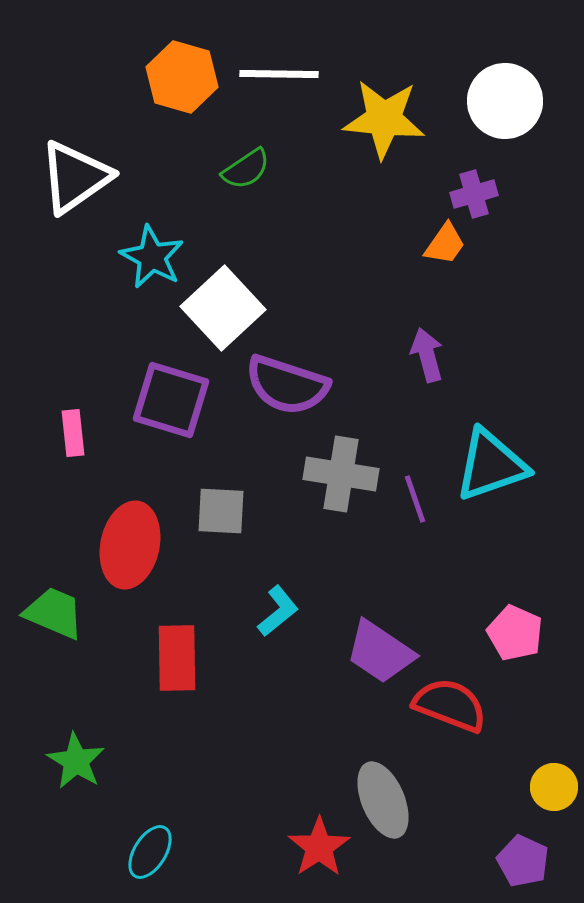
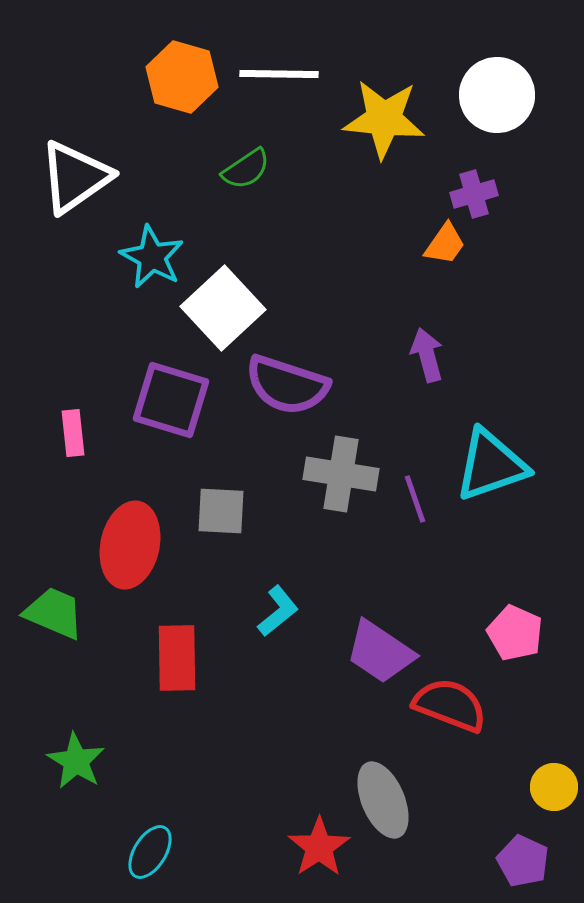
white circle: moved 8 px left, 6 px up
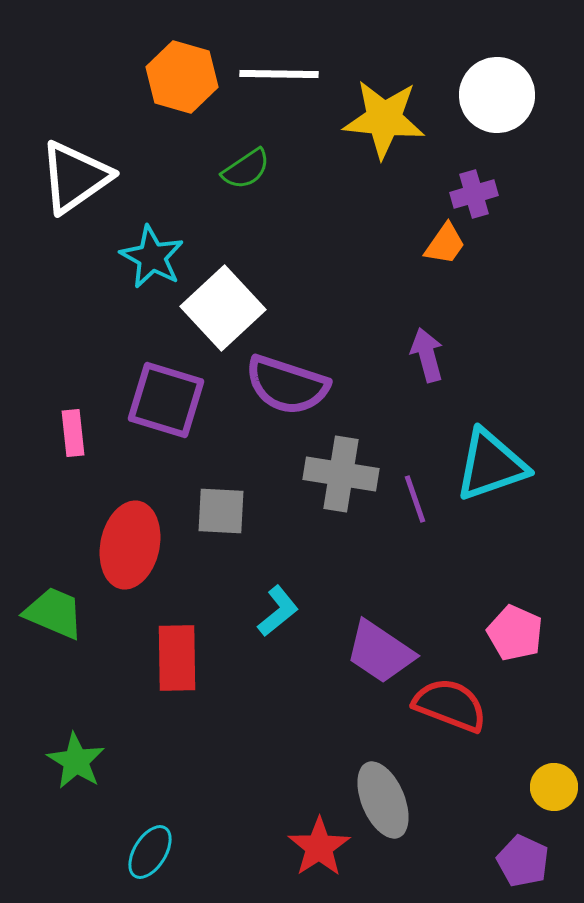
purple square: moved 5 px left
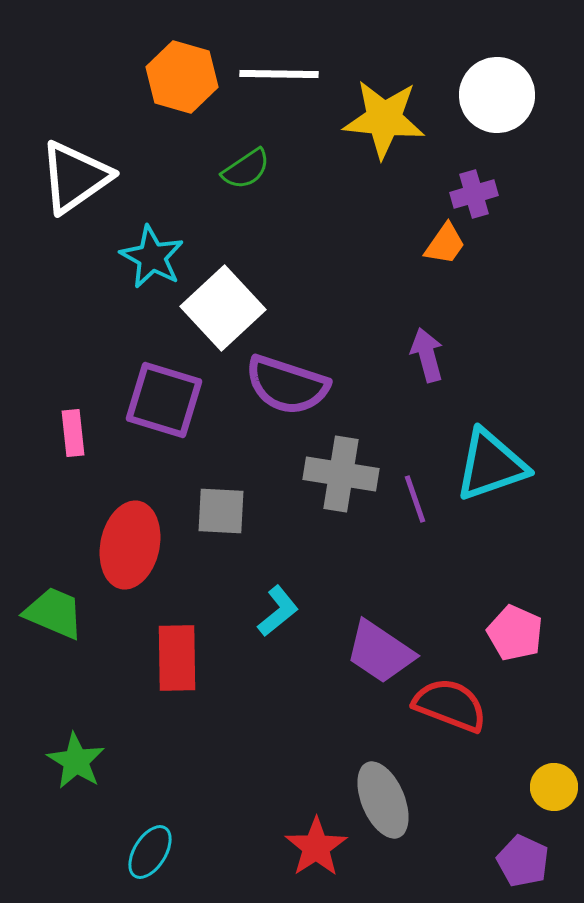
purple square: moved 2 px left
red star: moved 3 px left
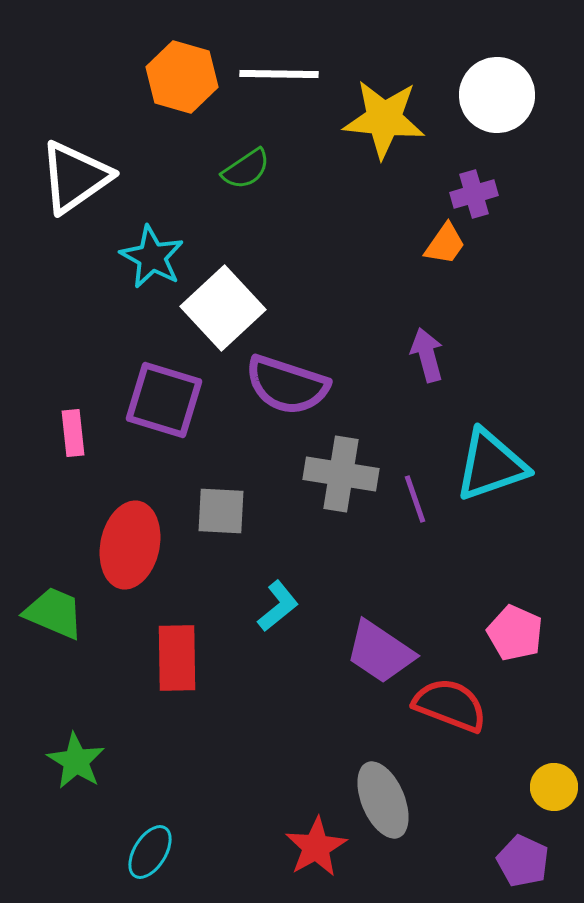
cyan L-shape: moved 5 px up
red star: rotated 4 degrees clockwise
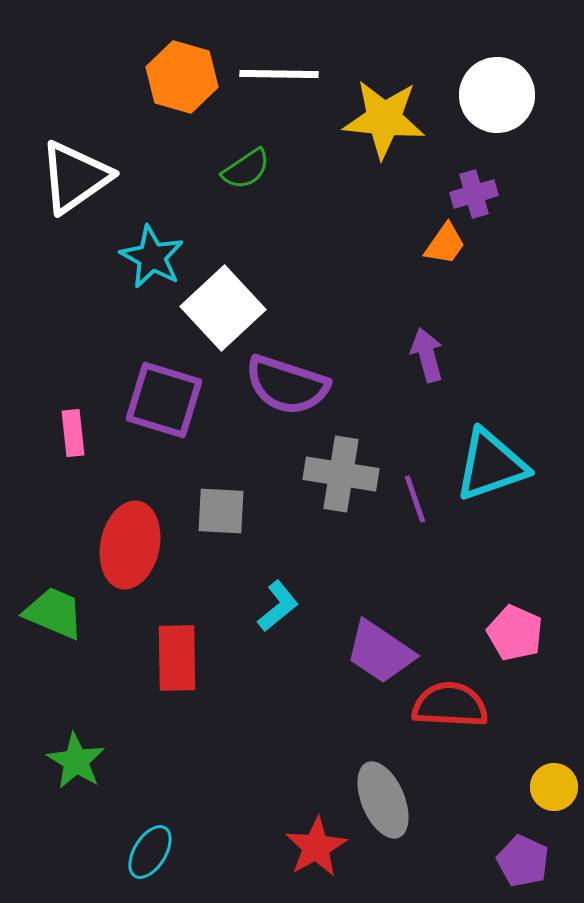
red semicircle: rotated 18 degrees counterclockwise
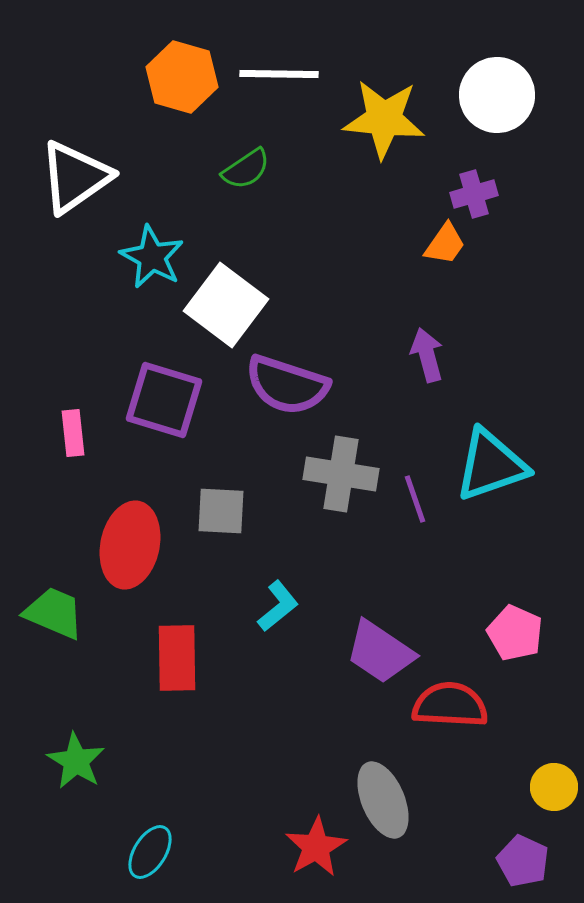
white square: moved 3 px right, 3 px up; rotated 10 degrees counterclockwise
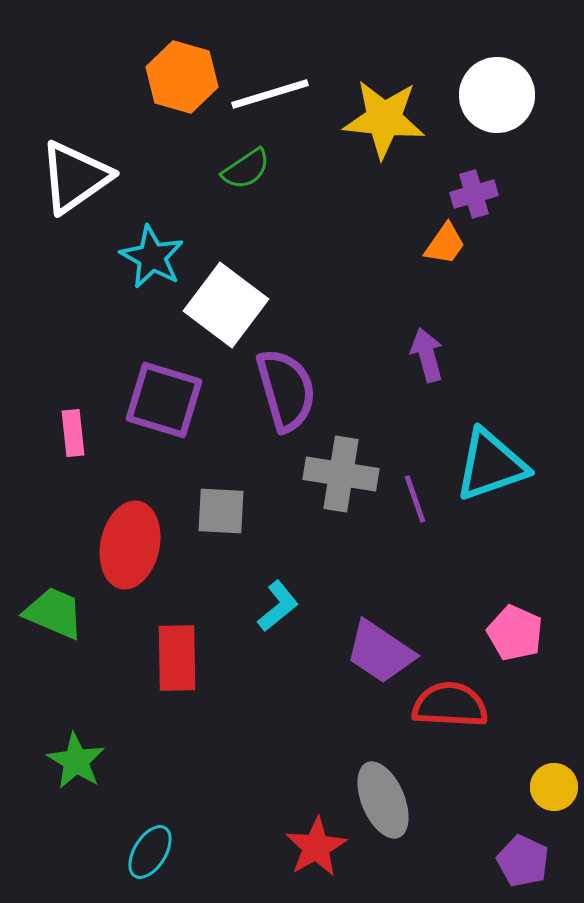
white line: moved 9 px left, 20 px down; rotated 18 degrees counterclockwise
purple semicircle: moved 1 px left, 5 px down; rotated 124 degrees counterclockwise
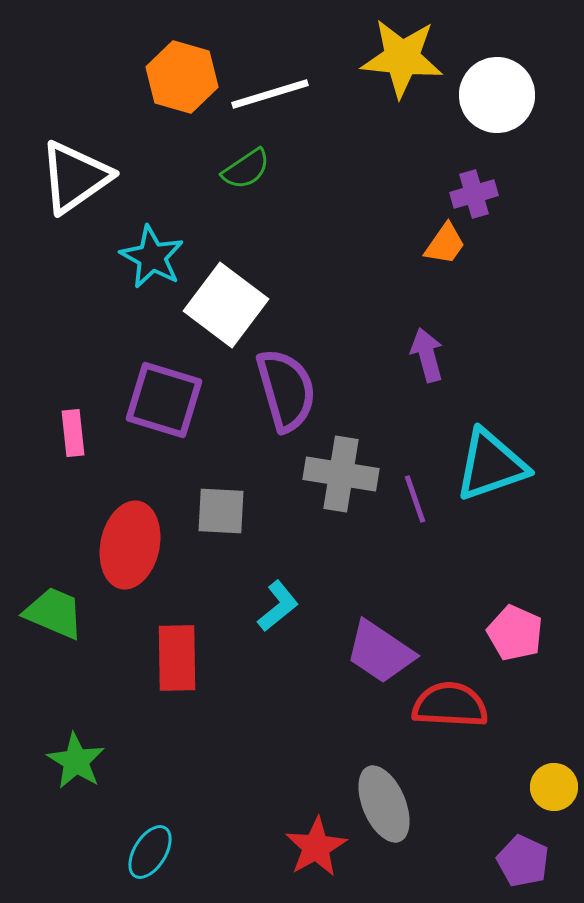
yellow star: moved 18 px right, 61 px up
gray ellipse: moved 1 px right, 4 px down
